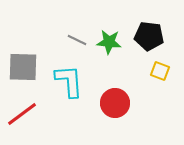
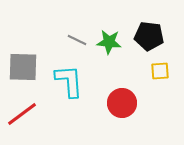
yellow square: rotated 24 degrees counterclockwise
red circle: moved 7 px right
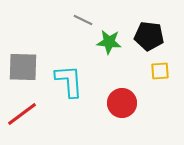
gray line: moved 6 px right, 20 px up
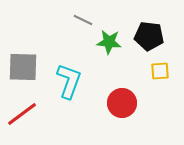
cyan L-shape: rotated 24 degrees clockwise
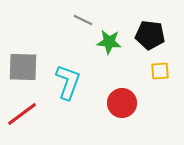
black pentagon: moved 1 px right, 1 px up
cyan L-shape: moved 1 px left, 1 px down
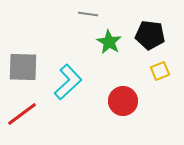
gray line: moved 5 px right, 6 px up; rotated 18 degrees counterclockwise
green star: rotated 25 degrees clockwise
yellow square: rotated 18 degrees counterclockwise
cyan L-shape: rotated 27 degrees clockwise
red circle: moved 1 px right, 2 px up
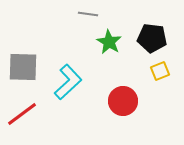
black pentagon: moved 2 px right, 3 px down
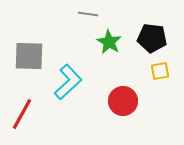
gray square: moved 6 px right, 11 px up
yellow square: rotated 12 degrees clockwise
red line: rotated 24 degrees counterclockwise
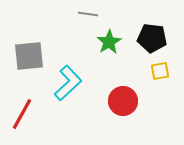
green star: rotated 10 degrees clockwise
gray square: rotated 8 degrees counterclockwise
cyan L-shape: moved 1 px down
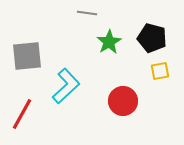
gray line: moved 1 px left, 1 px up
black pentagon: rotated 8 degrees clockwise
gray square: moved 2 px left
cyan L-shape: moved 2 px left, 3 px down
